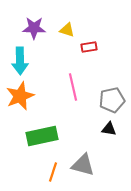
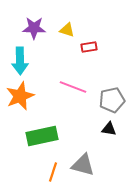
pink line: rotated 56 degrees counterclockwise
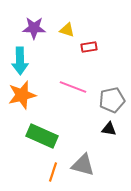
orange star: moved 2 px right, 1 px up; rotated 8 degrees clockwise
green rectangle: rotated 36 degrees clockwise
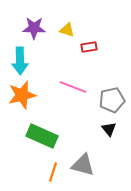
black triangle: rotated 42 degrees clockwise
